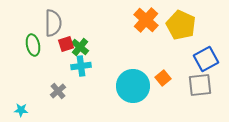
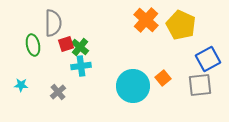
blue square: moved 2 px right
gray cross: moved 1 px down
cyan star: moved 25 px up
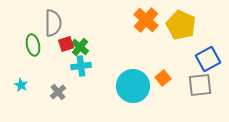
cyan star: rotated 24 degrees clockwise
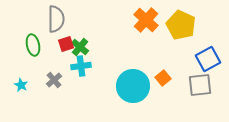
gray semicircle: moved 3 px right, 4 px up
gray cross: moved 4 px left, 12 px up
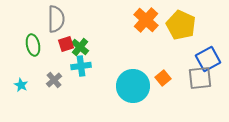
gray square: moved 7 px up
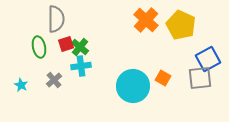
green ellipse: moved 6 px right, 2 px down
orange square: rotated 21 degrees counterclockwise
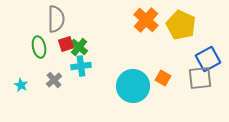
green cross: moved 1 px left
